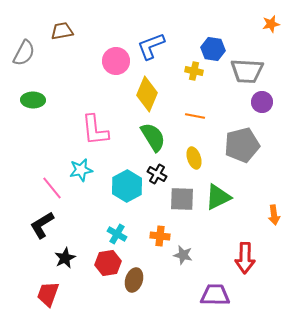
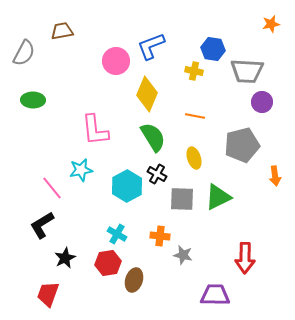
orange arrow: moved 1 px right, 39 px up
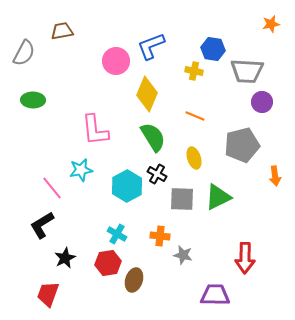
orange line: rotated 12 degrees clockwise
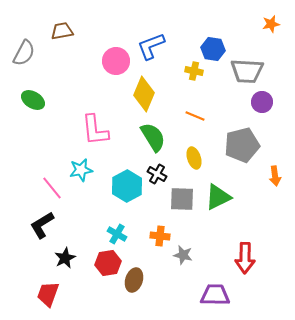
yellow diamond: moved 3 px left
green ellipse: rotated 30 degrees clockwise
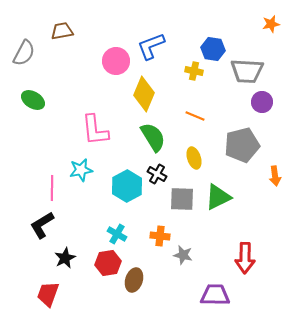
pink line: rotated 40 degrees clockwise
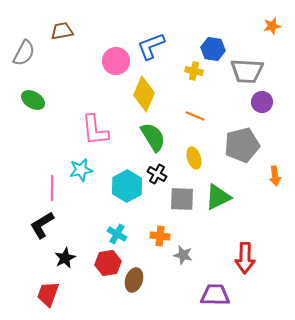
orange star: moved 1 px right, 2 px down
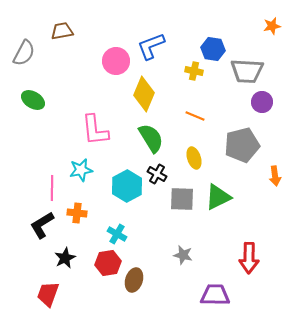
green semicircle: moved 2 px left, 1 px down
orange cross: moved 83 px left, 23 px up
red arrow: moved 4 px right
